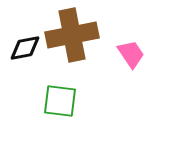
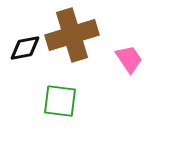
brown cross: rotated 6 degrees counterclockwise
pink trapezoid: moved 2 px left, 5 px down
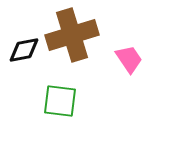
black diamond: moved 1 px left, 2 px down
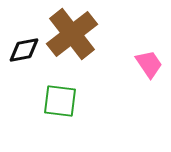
brown cross: moved 1 px up; rotated 21 degrees counterclockwise
pink trapezoid: moved 20 px right, 5 px down
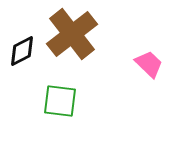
black diamond: moved 2 px left, 1 px down; rotated 16 degrees counterclockwise
pink trapezoid: rotated 12 degrees counterclockwise
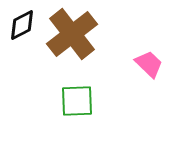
black diamond: moved 26 px up
green square: moved 17 px right; rotated 9 degrees counterclockwise
